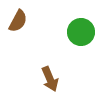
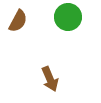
green circle: moved 13 px left, 15 px up
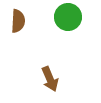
brown semicircle: rotated 25 degrees counterclockwise
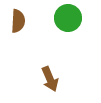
green circle: moved 1 px down
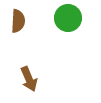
brown arrow: moved 21 px left
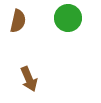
brown semicircle: rotated 10 degrees clockwise
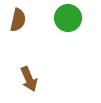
brown semicircle: moved 1 px up
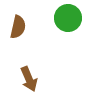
brown semicircle: moved 7 px down
